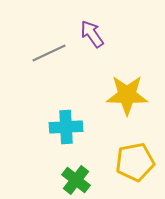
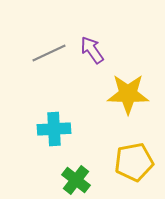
purple arrow: moved 16 px down
yellow star: moved 1 px right, 1 px up
cyan cross: moved 12 px left, 2 px down
yellow pentagon: moved 1 px left
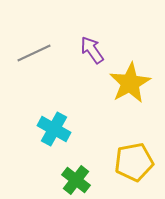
gray line: moved 15 px left
yellow star: moved 2 px right, 11 px up; rotated 30 degrees counterclockwise
cyan cross: rotated 32 degrees clockwise
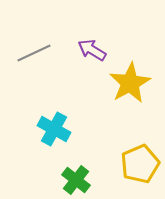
purple arrow: rotated 24 degrees counterclockwise
yellow pentagon: moved 6 px right, 2 px down; rotated 12 degrees counterclockwise
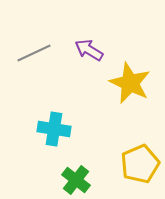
purple arrow: moved 3 px left
yellow star: rotated 18 degrees counterclockwise
cyan cross: rotated 20 degrees counterclockwise
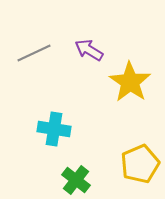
yellow star: moved 1 px up; rotated 9 degrees clockwise
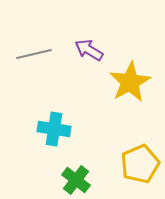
gray line: moved 1 px down; rotated 12 degrees clockwise
yellow star: rotated 9 degrees clockwise
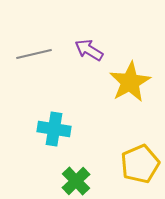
green cross: moved 1 px down; rotated 8 degrees clockwise
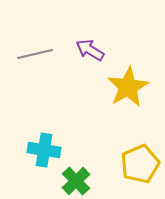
purple arrow: moved 1 px right
gray line: moved 1 px right
yellow star: moved 2 px left, 5 px down
cyan cross: moved 10 px left, 21 px down
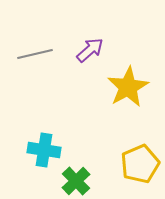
purple arrow: rotated 108 degrees clockwise
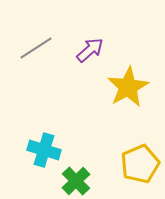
gray line: moved 1 px right, 6 px up; rotated 20 degrees counterclockwise
cyan cross: rotated 8 degrees clockwise
